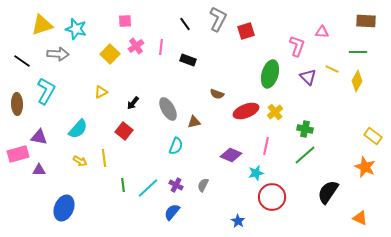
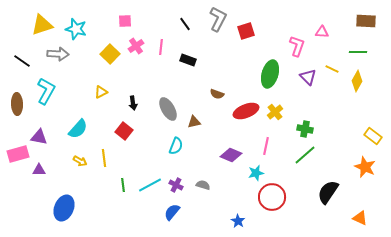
black arrow at (133, 103): rotated 48 degrees counterclockwise
gray semicircle at (203, 185): rotated 80 degrees clockwise
cyan line at (148, 188): moved 2 px right, 3 px up; rotated 15 degrees clockwise
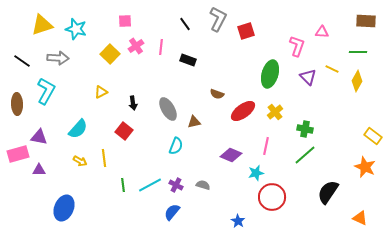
gray arrow at (58, 54): moved 4 px down
red ellipse at (246, 111): moved 3 px left; rotated 15 degrees counterclockwise
